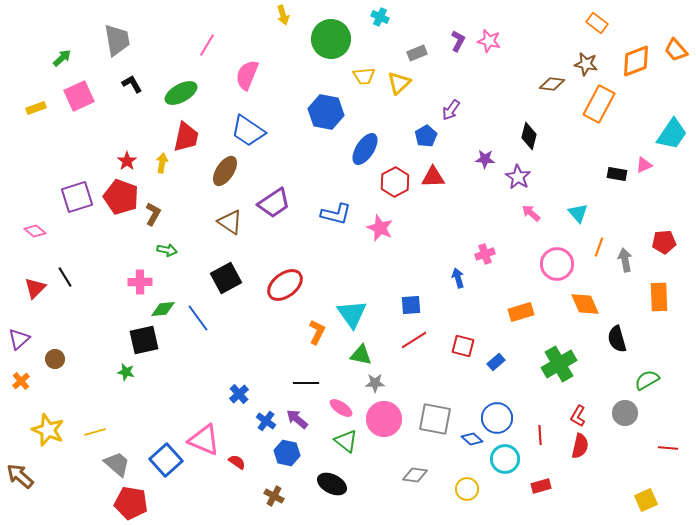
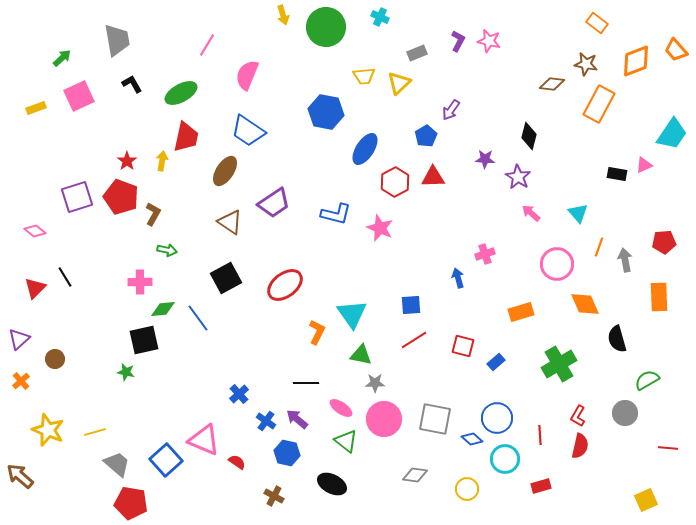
green circle at (331, 39): moved 5 px left, 12 px up
yellow arrow at (162, 163): moved 2 px up
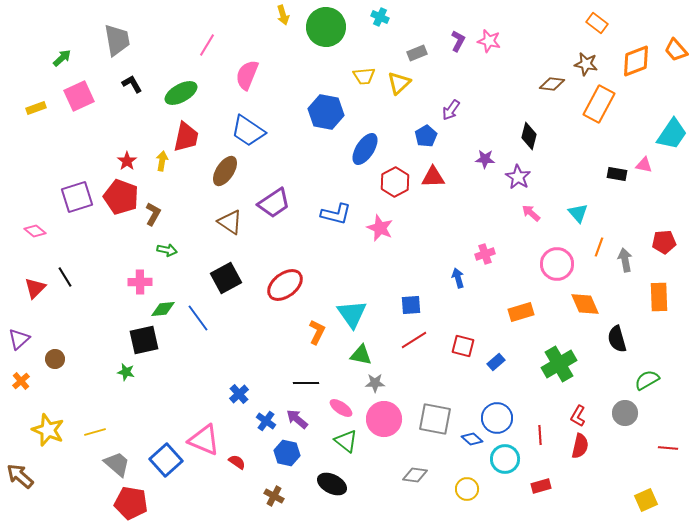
pink triangle at (644, 165): rotated 36 degrees clockwise
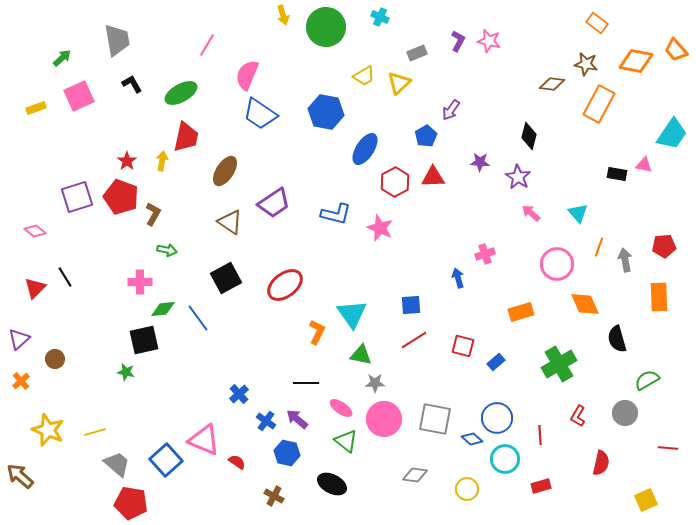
orange diamond at (636, 61): rotated 32 degrees clockwise
yellow trapezoid at (364, 76): rotated 25 degrees counterclockwise
blue trapezoid at (248, 131): moved 12 px right, 17 px up
purple star at (485, 159): moved 5 px left, 3 px down
red pentagon at (664, 242): moved 4 px down
red semicircle at (580, 446): moved 21 px right, 17 px down
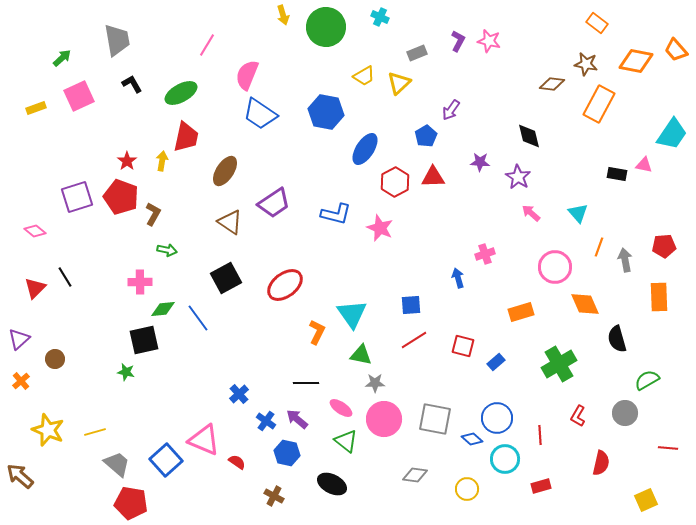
black diamond at (529, 136): rotated 28 degrees counterclockwise
pink circle at (557, 264): moved 2 px left, 3 px down
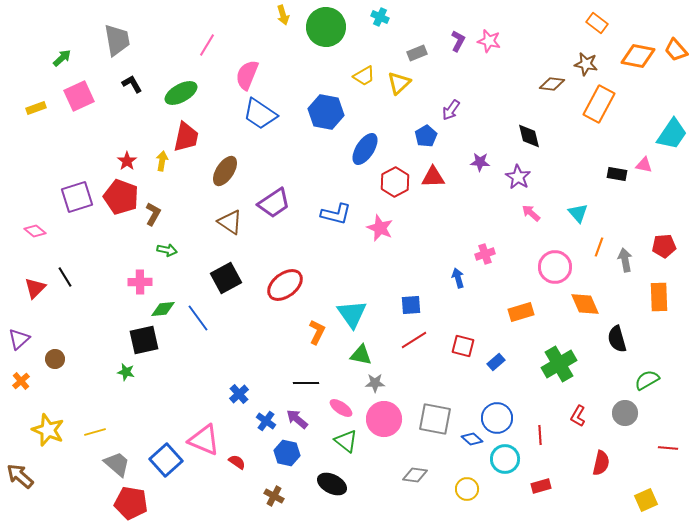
orange diamond at (636, 61): moved 2 px right, 5 px up
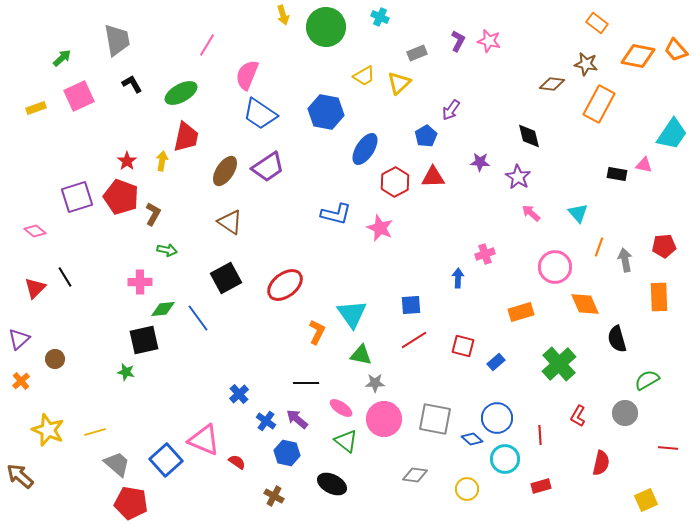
purple trapezoid at (274, 203): moved 6 px left, 36 px up
blue arrow at (458, 278): rotated 18 degrees clockwise
green cross at (559, 364): rotated 12 degrees counterclockwise
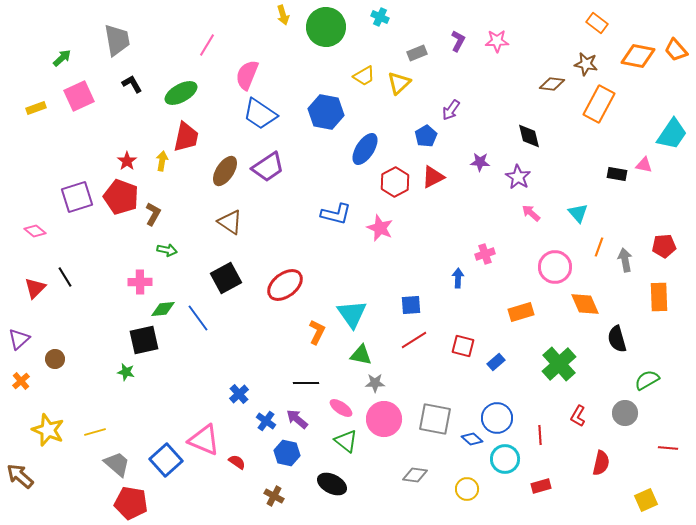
pink star at (489, 41): moved 8 px right; rotated 15 degrees counterclockwise
red triangle at (433, 177): rotated 25 degrees counterclockwise
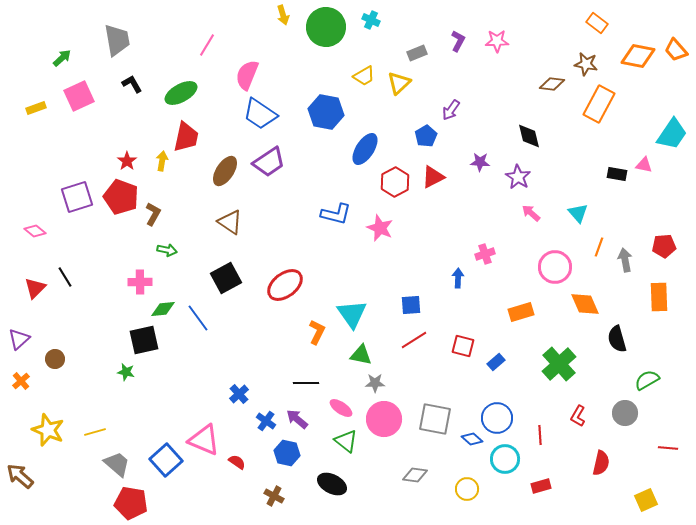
cyan cross at (380, 17): moved 9 px left, 3 px down
purple trapezoid at (268, 167): moved 1 px right, 5 px up
